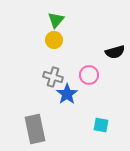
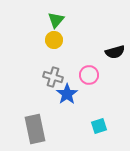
cyan square: moved 2 px left, 1 px down; rotated 28 degrees counterclockwise
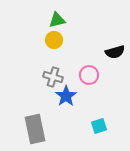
green triangle: moved 1 px right; rotated 36 degrees clockwise
blue star: moved 1 px left, 2 px down
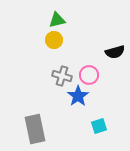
gray cross: moved 9 px right, 1 px up
blue star: moved 12 px right
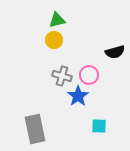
cyan square: rotated 21 degrees clockwise
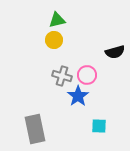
pink circle: moved 2 px left
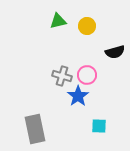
green triangle: moved 1 px right, 1 px down
yellow circle: moved 33 px right, 14 px up
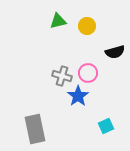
pink circle: moved 1 px right, 2 px up
cyan square: moved 7 px right; rotated 28 degrees counterclockwise
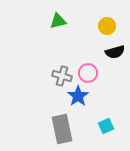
yellow circle: moved 20 px right
gray rectangle: moved 27 px right
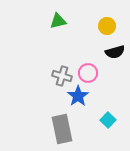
cyan square: moved 2 px right, 6 px up; rotated 21 degrees counterclockwise
